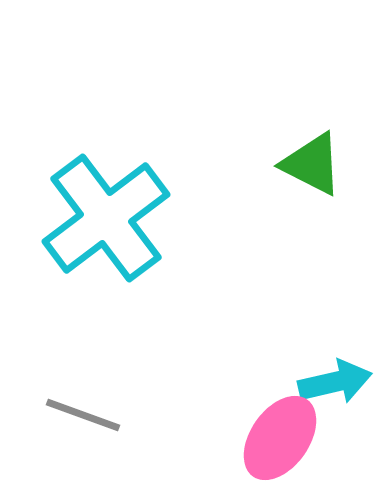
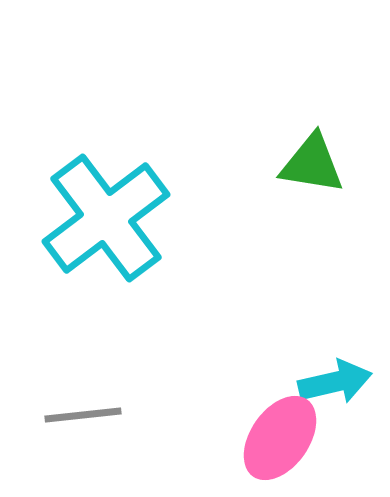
green triangle: rotated 18 degrees counterclockwise
gray line: rotated 26 degrees counterclockwise
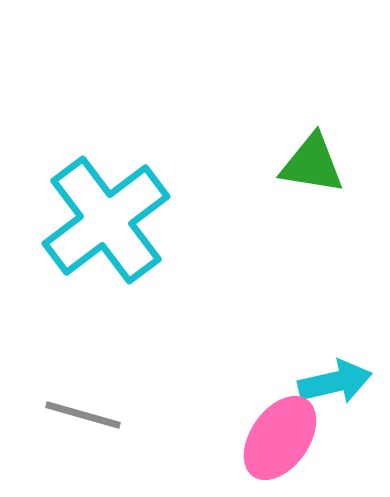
cyan cross: moved 2 px down
gray line: rotated 22 degrees clockwise
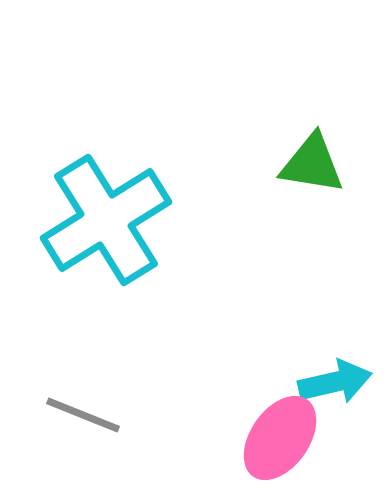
cyan cross: rotated 5 degrees clockwise
gray line: rotated 6 degrees clockwise
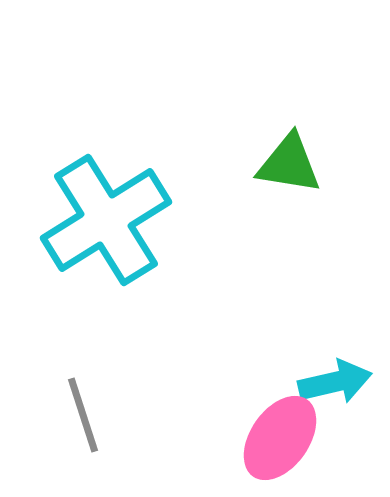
green triangle: moved 23 px left
gray line: rotated 50 degrees clockwise
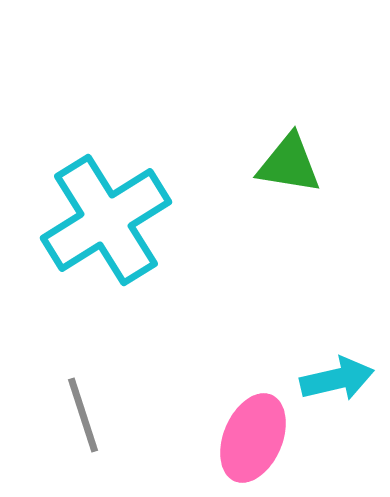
cyan arrow: moved 2 px right, 3 px up
pink ellipse: moved 27 px left; rotated 12 degrees counterclockwise
